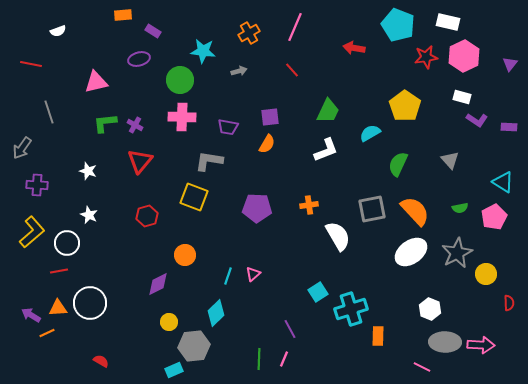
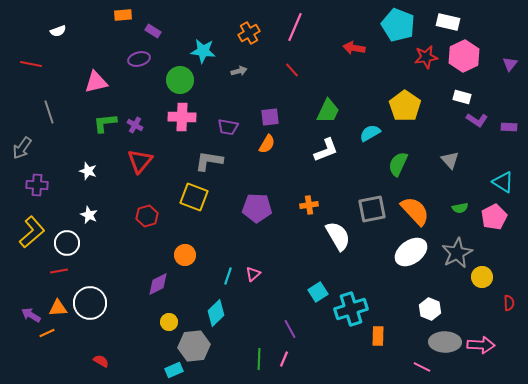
yellow circle at (486, 274): moved 4 px left, 3 px down
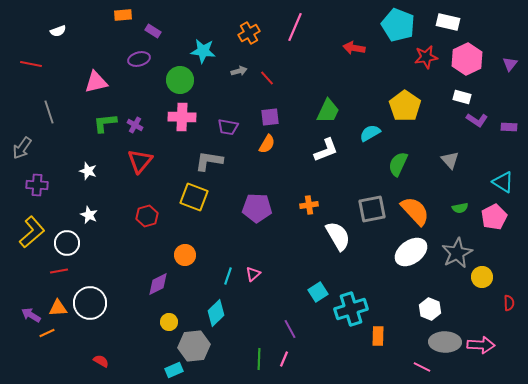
pink hexagon at (464, 56): moved 3 px right, 3 px down
red line at (292, 70): moved 25 px left, 8 px down
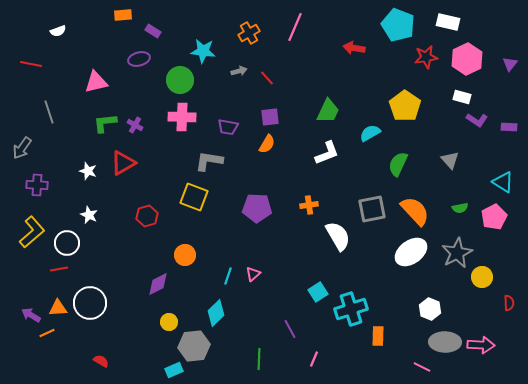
white L-shape at (326, 150): moved 1 px right, 3 px down
red triangle at (140, 161): moved 17 px left, 2 px down; rotated 20 degrees clockwise
red line at (59, 271): moved 2 px up
pink line at (284, 359): moved 30 px right
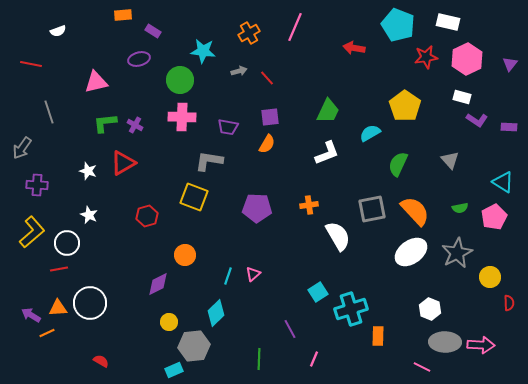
yellow circle at (482, 277): moved 8 px right
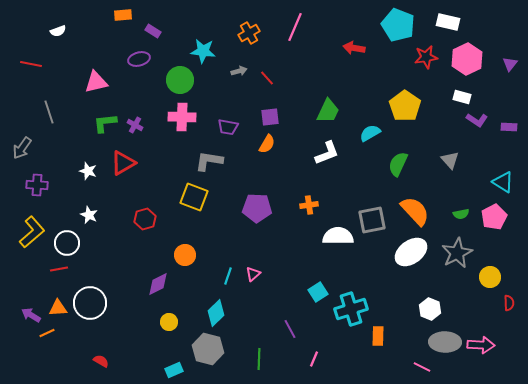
green semicircle at (460, 208): moved 1 px right, 6 px down
gray square at (372, 209): moved 11 px down
red hexagon at (147, 216): moved 2 px left, 3 px down
white semicircle at (338, 236): rotated 60 degrees counterclockwise
gray hexagon at (194, 346): moved 14 px right, 3 px down; rotated 20 degrees clockwise
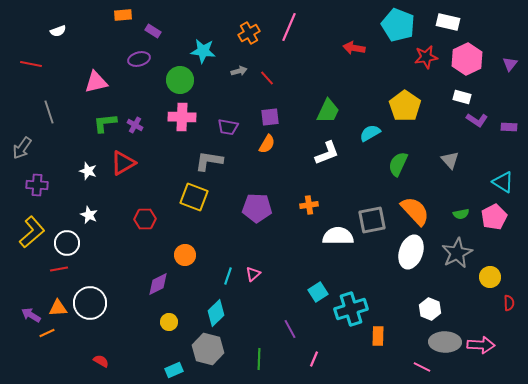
pink line at (295, 27): moved 6 px left
red hexagon at (145, 219): rotated 15 degrees clockwise
white ellipse at (411, 252): rotated 36 degrees counterclockwise
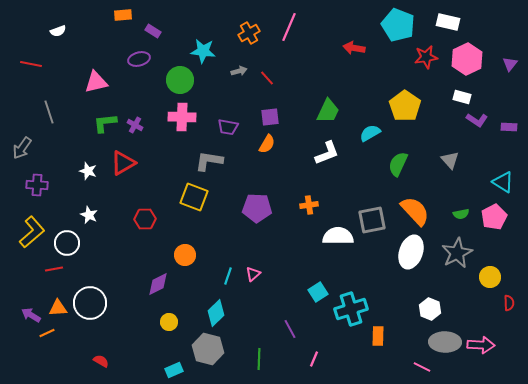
red line at (59, 269): moved 5 px left
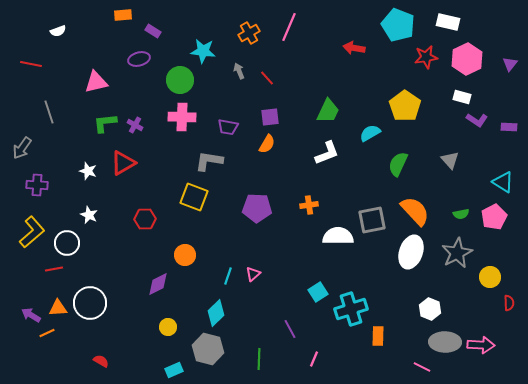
gray arrow at (239, 71): rotated 98 degrees counterclockwise
yellow circle at (169, 322): moved 1 px left, 5 px down
